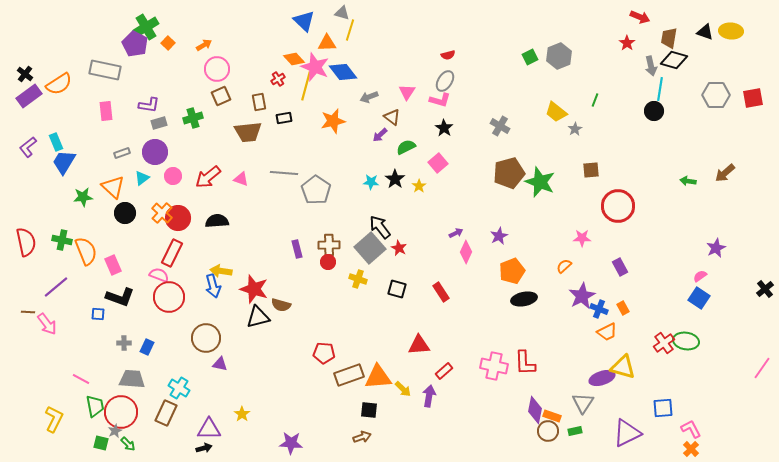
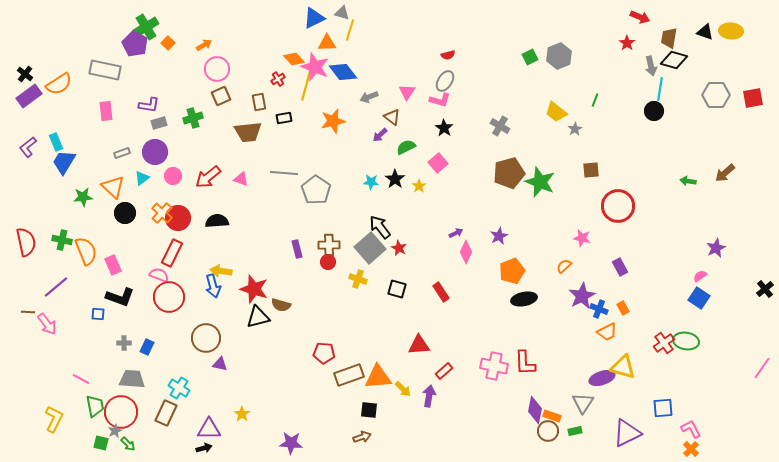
blue triangle at (304, 21): moved 10 px right, 3 px up; rotated 50 degrees clockwise
pink star at (582, 238): rotated 12 degrees clockwise
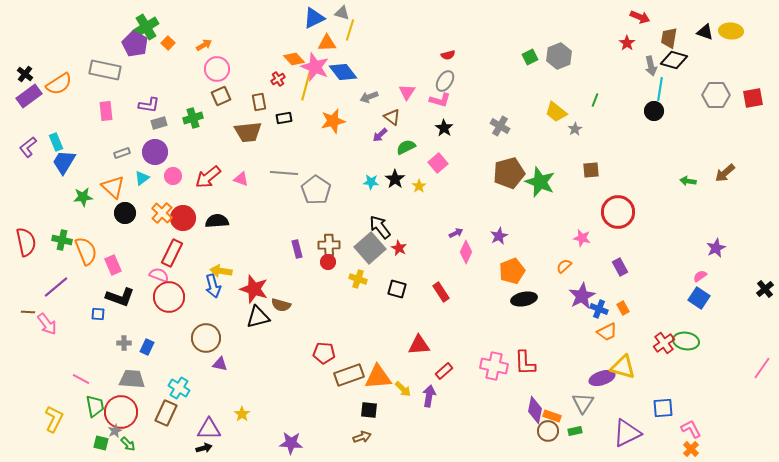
red circle at (618, 206): moved 6 px down
red circle at (178, 218): moved 5 px right
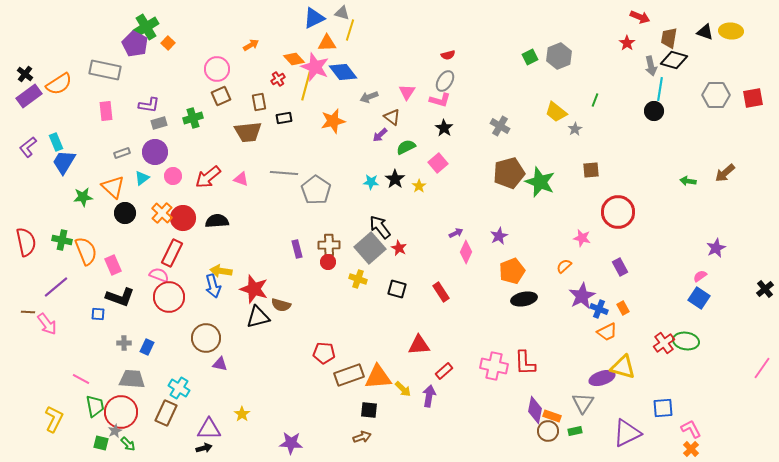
orange arrow at (204, 45): moved 47 px right
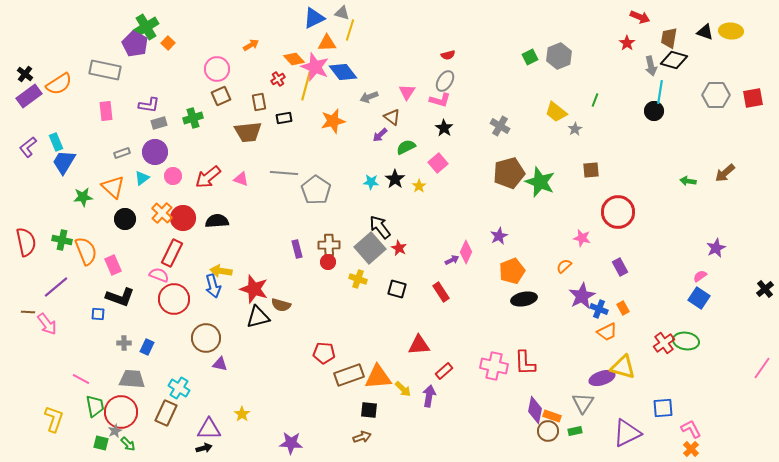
cyan line at (660, 89): moved 3 px down
black circle at (125, 213): moved 6 px down
purple arrow at (456, 233): moved 4 px left, 27 px down
red circle at (169, 297): moved 5 px right, 2 px down
yellow L-shape at (54, 419): rotated 8 degrees counterclockwise
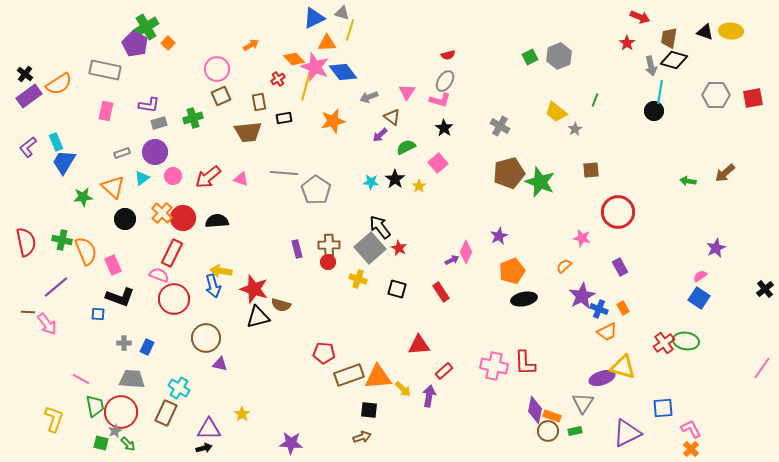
pink rectangle at (106, 111): rotated 18 degrees clockwise
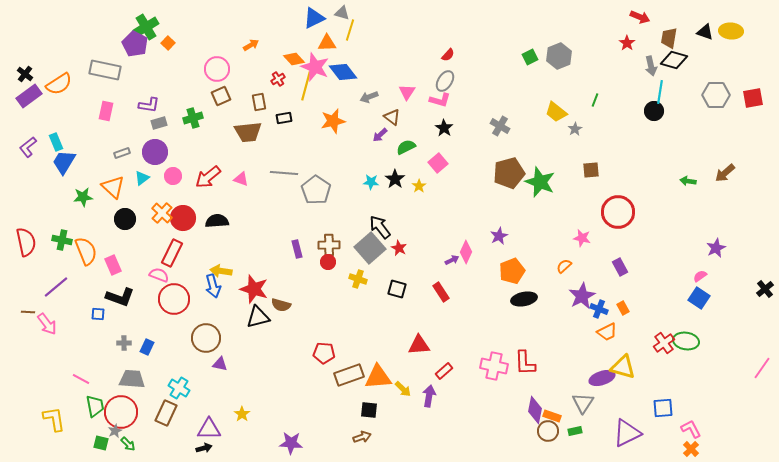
red semicircle at (448, 55): rotated 32 degrees counterclockwise
yellow L-shape at (54, 419): rotated 28 degrees counterclockwise
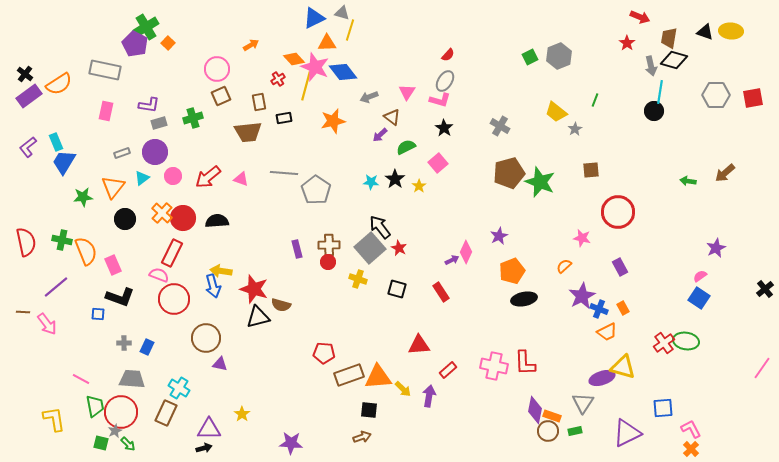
orange triangle at (113, 187): rotated 25 degrees clockwise
brown line at (28, 312): moved 5 px left
red rectangle at (444, 371): moved 4 px right, 1 px up
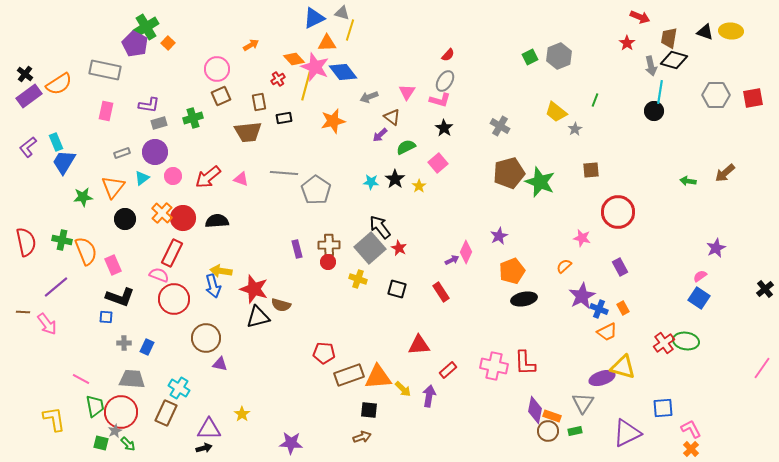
blue square at (98, 314): moved 8 px right, 3 px down
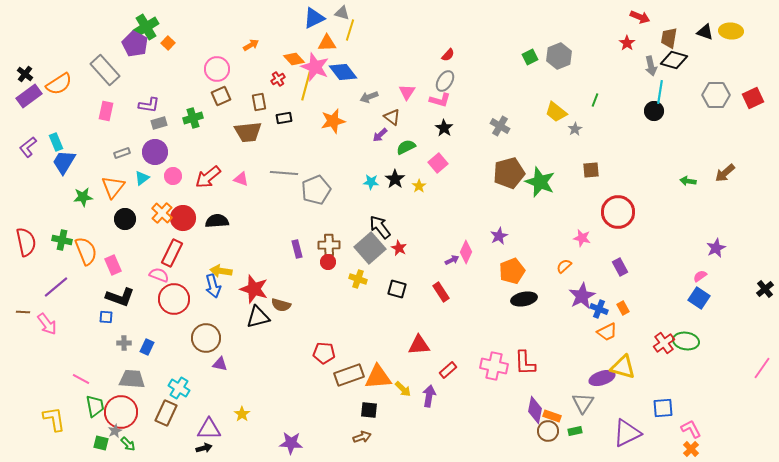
gray rectangle at (105, 70): rotated 36 degrees clockwise
red square at (753, 98): rotated 15 degrees counterclockwise
gray pentagon at (316, 190): rotated 16 degrees clockwise
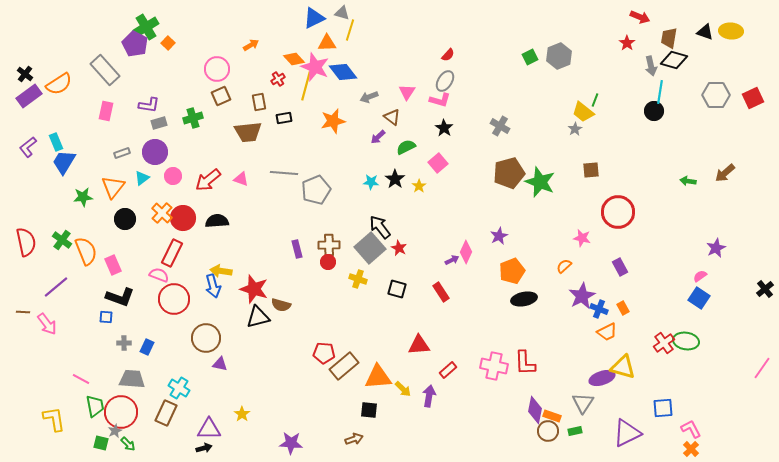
yellow trapezoid at (556, 112): moved 27 px right
purple arrow at (380, 135): moved 2 px left, 2 px down
red arrow at (208, 177): moved 3 px down
green cross at (62, 240): rotated 24 degrees clockwise
brown rectangle at (349, 375): moved 5 px left, 9 px up; rotated 20 degrees counterclockwise
brown arrow at (362, 437): moved 8 px left, 2 px down
